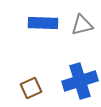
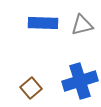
brown square: rotated 15 degrees counterclockwise
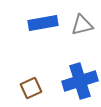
blue rectangle: rotated 12 degrees counterclockwise
brown square: rotated 15 degrees clockwise
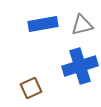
blue rectangle: moved 1 px down
blue cross: moved 15 px up
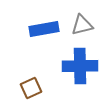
blue rectangle: moved 1 px right, 5 px down
blue cross: rotated 16 degrees clockwise
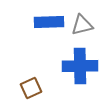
blue rectangle: moved 5 px right, 7 px up; rotated 8 degrees clockwise
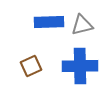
brown square: moved 22 px up
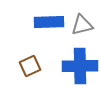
brown square: moved 1 px left
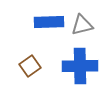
brown square: rotated 10 degrees counterclockwise
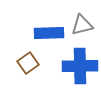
blue rectangle: moved 11 px down
brown square: moved 2 px left, 3 px up
